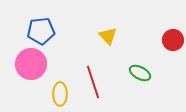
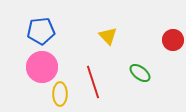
pink circle: moved 11 px right, 3 px down
green ellipse: rotated 10 degrees clockwise
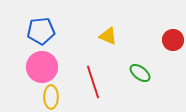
yellow triangle: rotated 24 degrees counterclockwise
yellow ellipse: moved 9 px left, 3 px down
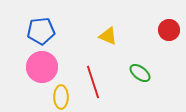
red circle: moved 4 px left, 10 px up
yellow ellipse: moved 10 px right
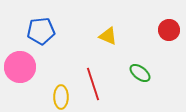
pink circle: moved 22 px left
red line: moved 2 px down
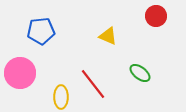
red circle: moved 13 px left, 14 px up
pink circle: moved 6 px down
red line: rotated 20 degrees counterclockwise
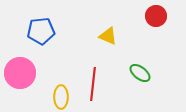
red line: rotated 44 degrees clockwise
